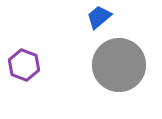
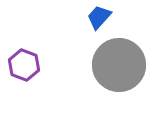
blue trapezoid: rotated 8 degrees counterclockwise
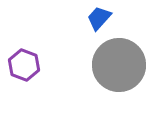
blue trapezoid: moved 1 px down
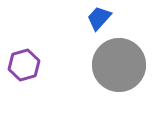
purple hexagon: rotated 24 degrees clockwise
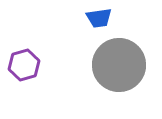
blue trapezoid: rotated 140 degrees counterclockwise
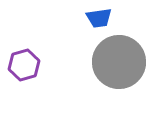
gray circle: moved 3 px up
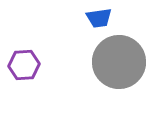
purple hexagon: rotated 12 degrees clockwise
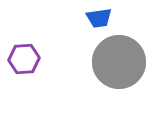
purple hexagon: moved 6 px up
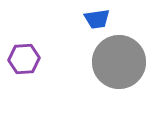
blue trapezoid: moved 2 px left, 1 px down
